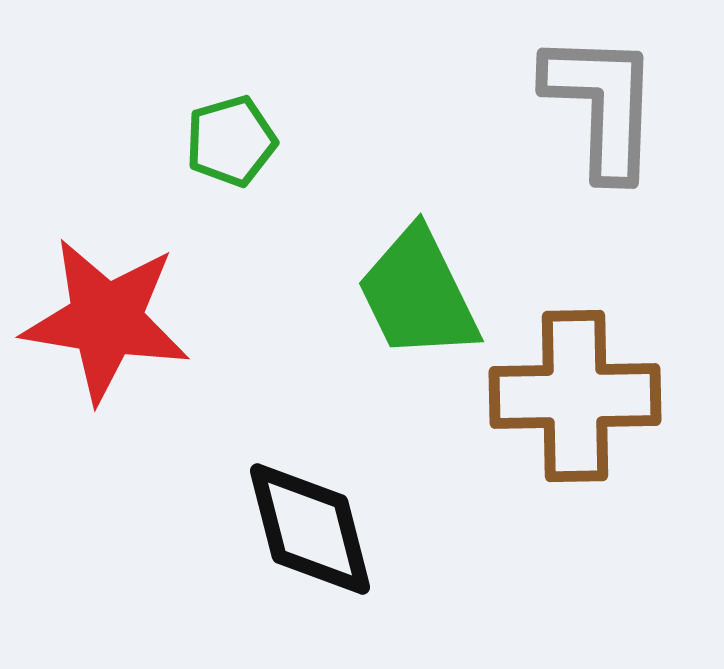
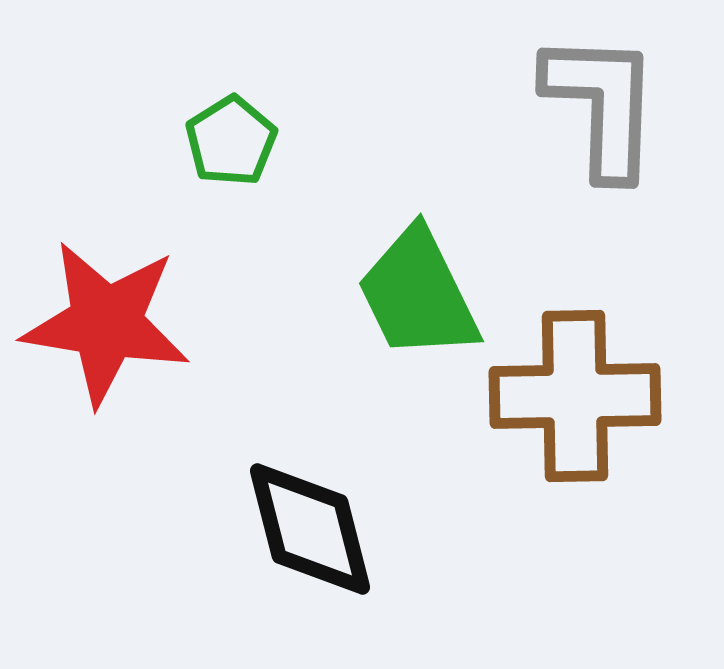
green pentagon: rotated 16 degrees counterclockwise
red star: moved 3 px down
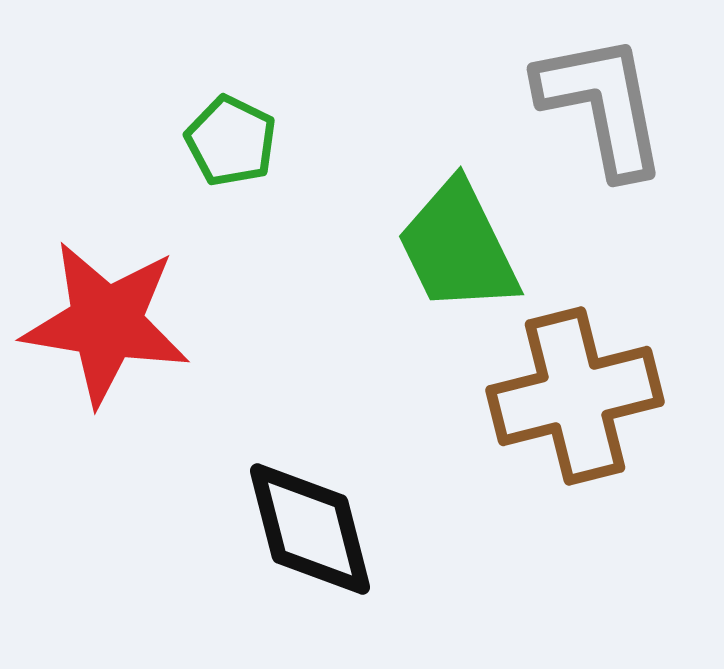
gray L-shape: rotated 13 degrees counterclockwise
green pentagon: rotated 14 degrees counterclockwise
green trapezoid: moved 40 px right, 47 px up
brown cross: rotated 13 degrees counterclockwise
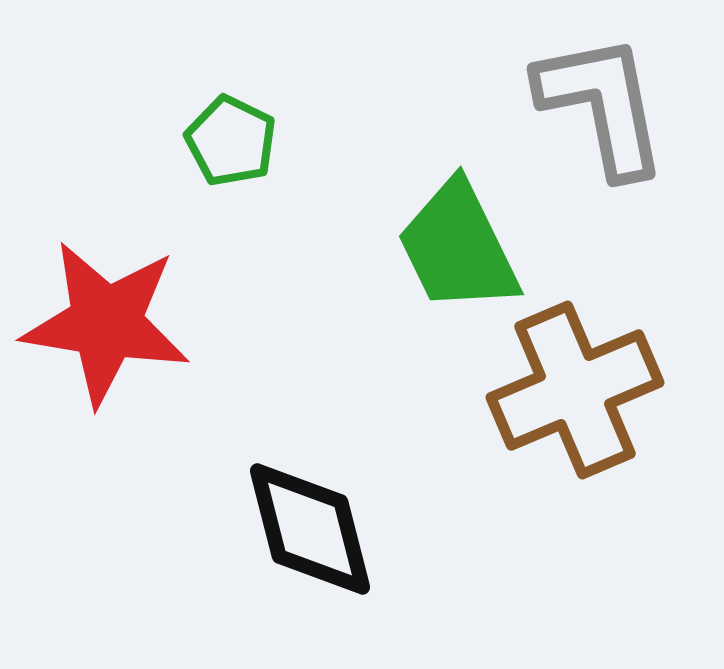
brown cross: moved 6 px up; rotated 9 degrees counterclockwise
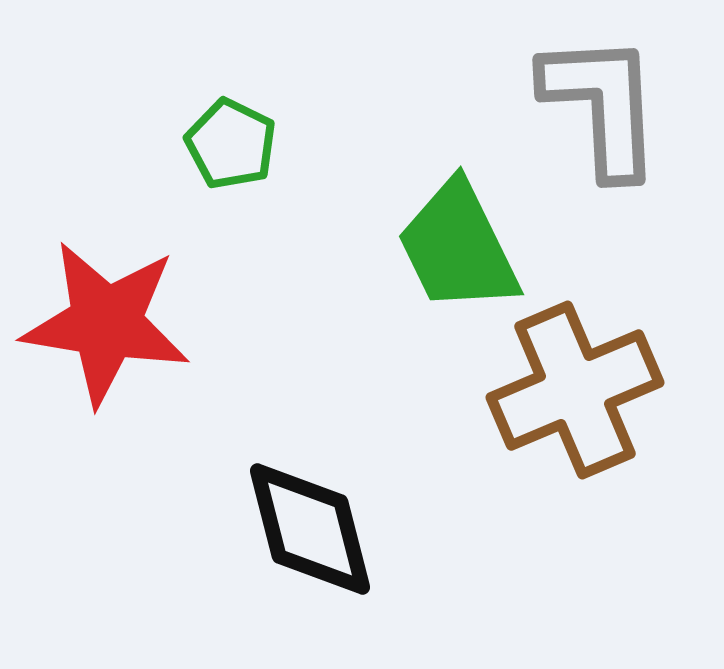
gray L-shape: rotated 8 degrees clockwise
green pentagon: moved 3 px down
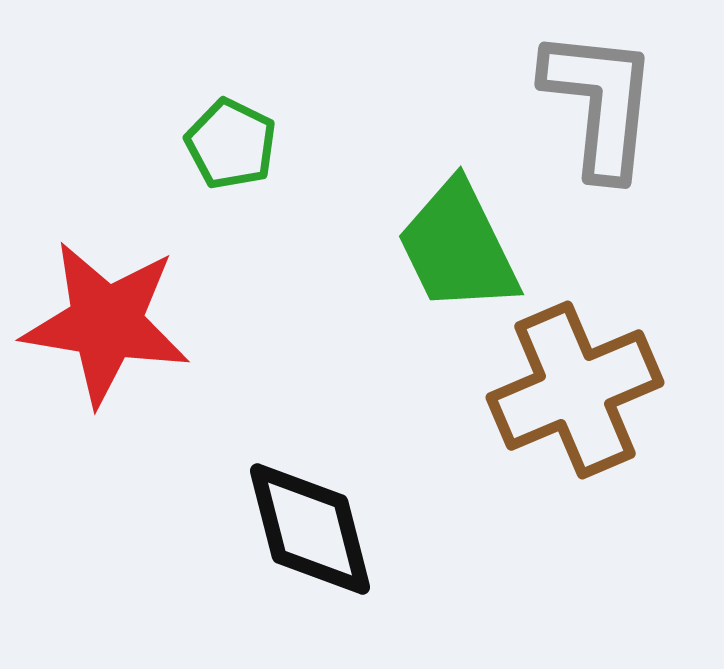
gray L-shape: moved 2 px left, 2 px up; rotated 9 degrees clockwise
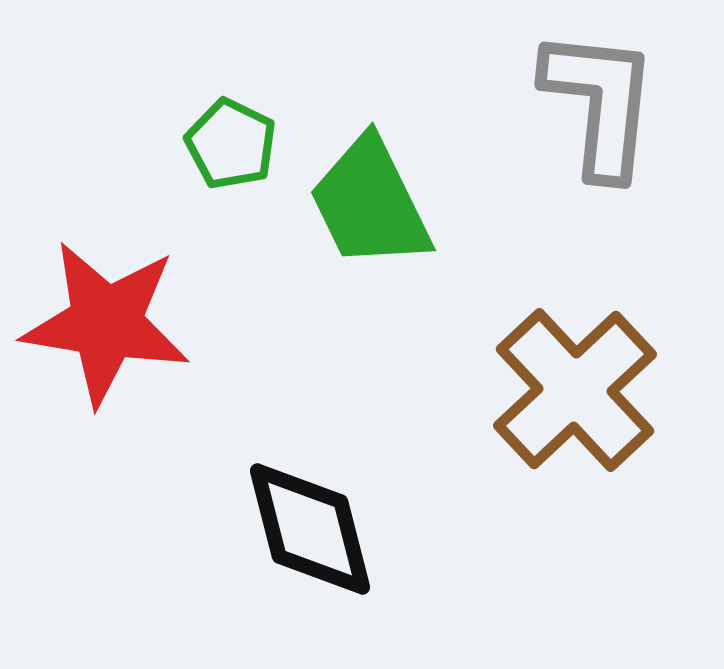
green trapezoid: moved 88 px left, 44 px up
brown cross: rotated 20 degrees counterclockwise
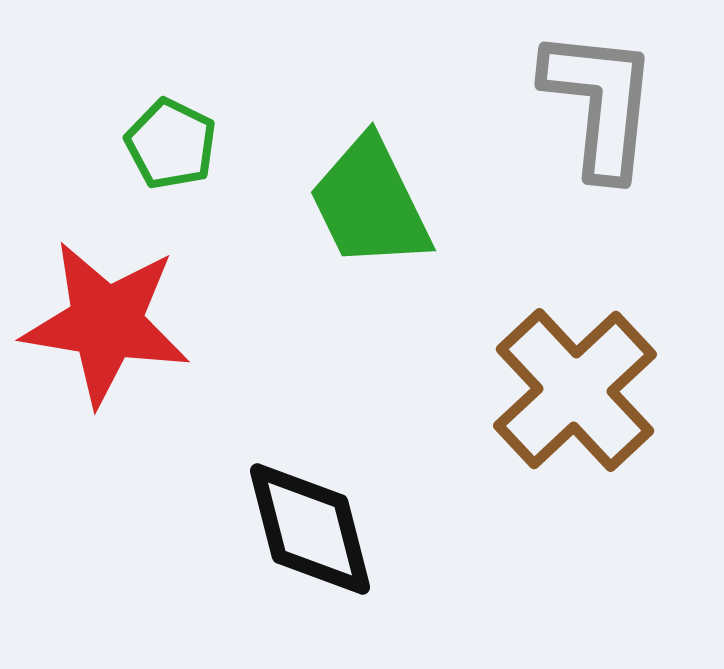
green pentagon: moved 60 px left
